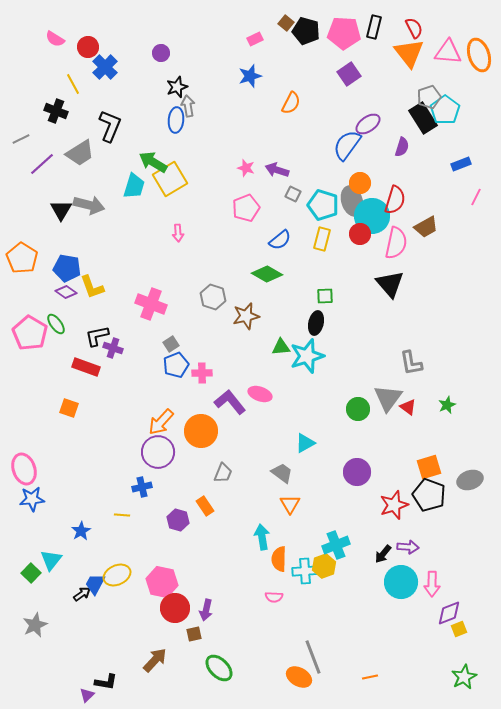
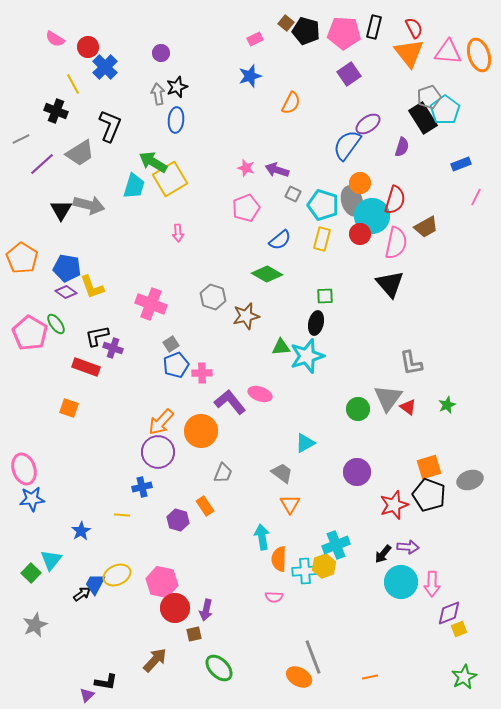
gray arrow at (188, 106): moved 30 px left, 12 px up
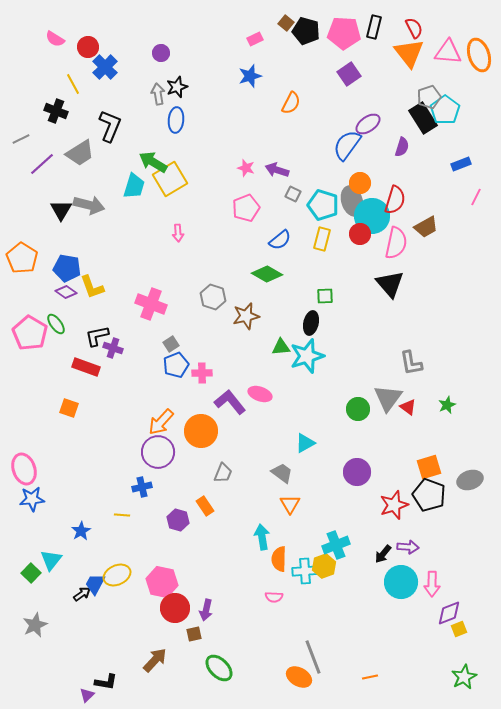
black ellipse at (316, 323): moved 5 px left
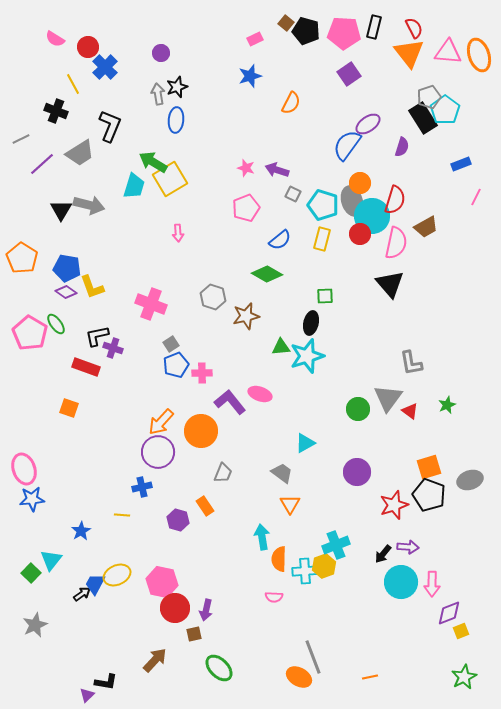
red triangle at (408, 407): moved 2 px right, 4 px down
yellow square at (459, 629): moved 2 px right, 2 px down
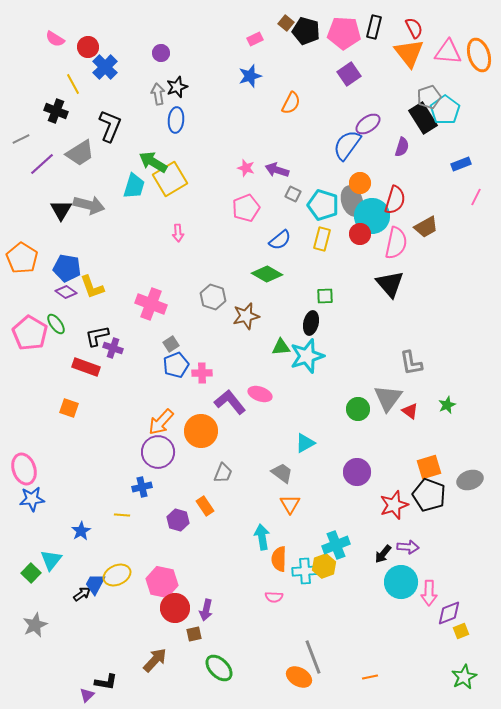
pink arrow at (432, 584): moved 3 px left, 9 px down
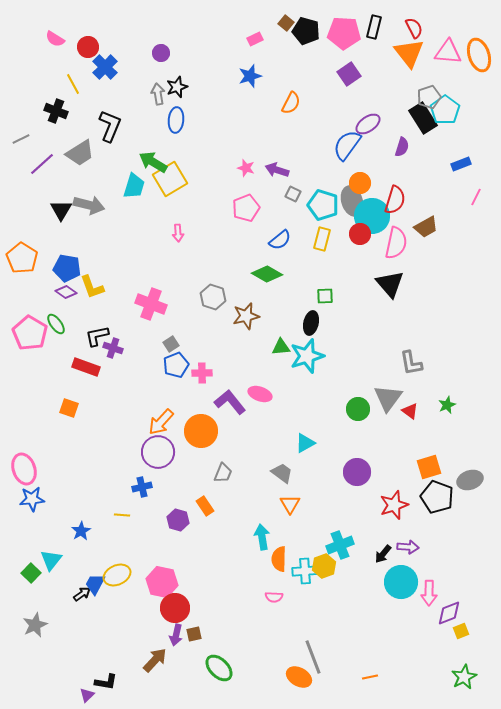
black pentagon at (429, 495): moved 8 px right, 2 px down
cyan cross at (336, 545): moved 4 px right
purple arrow at (206, 610): moved 30 px left, 25 px down
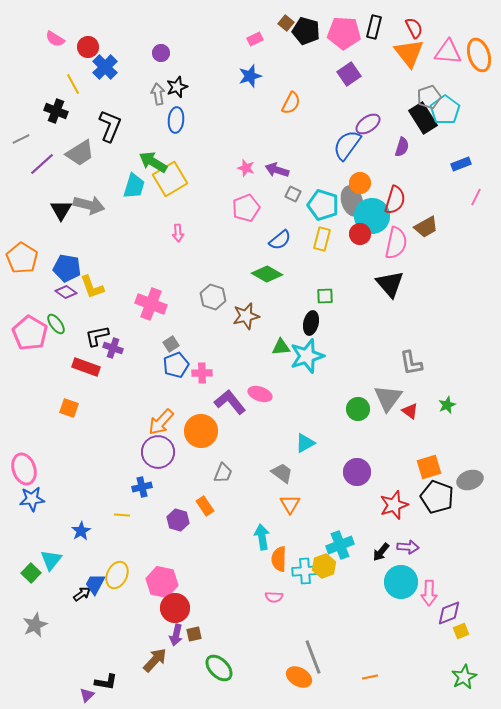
black arrow at (383, 554): moved 2 px left, 2 px up
yellow ellipse at (117, 575): rotated 40 degrees counterclockwise
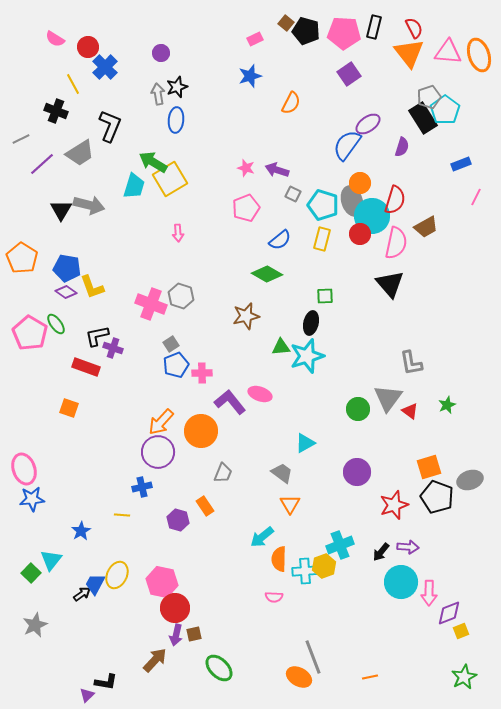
gray hexagon at (213, 297): moved 32 px left, 1 px up
cyan arrow at (262, 537): rotated 120 degrees counterclockwise
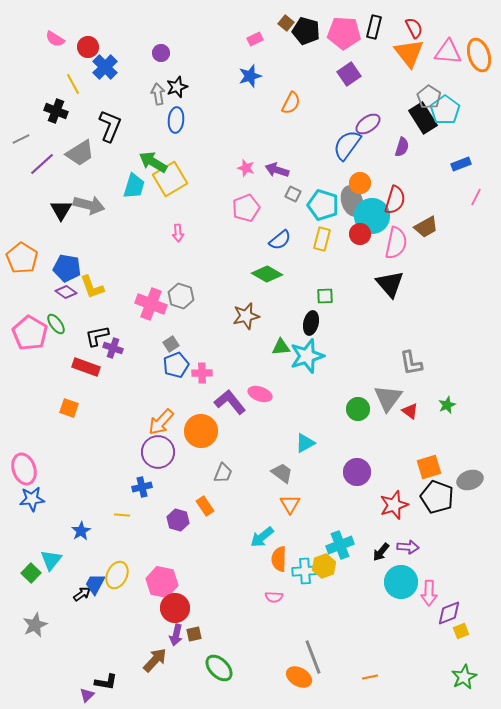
gray pentagon at (429, 97): rotated 20 degrees counterclockwise
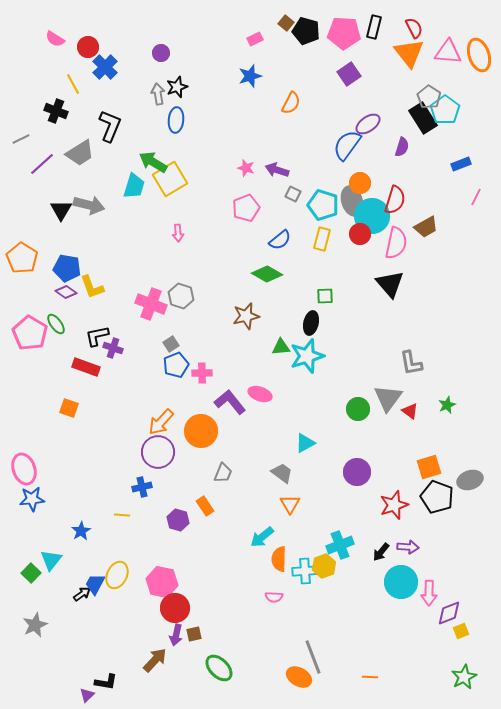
orange line at (370, 677): rotated 14 degrees clockwise
